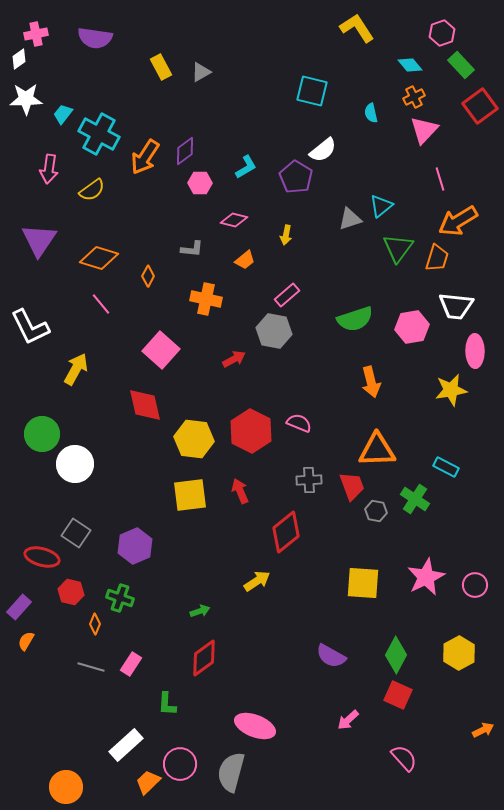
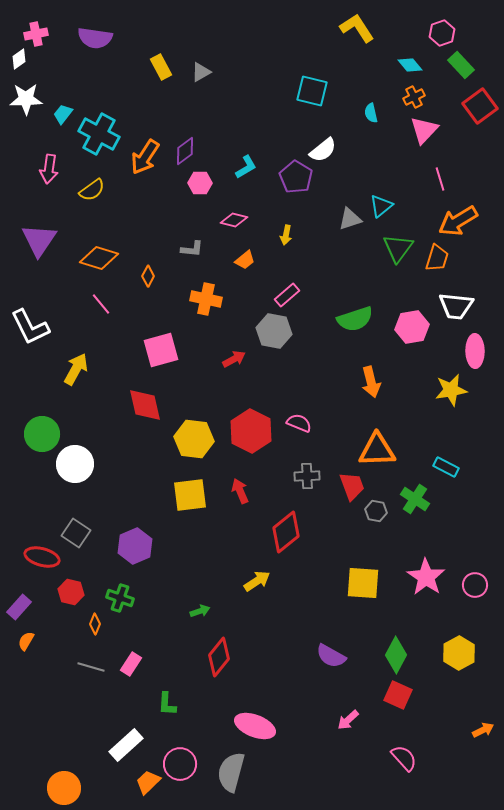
pink square at (161, 350): rotated 33 degrees clockwise
gray cross at (309, 480): moved 2 px left, 4 px up
pink star at (426, 577): rotated 12 degrees counterclockwise
red diamond at (204, 658): moved 15 px right, 1 px up; rotated 15 degrees counterclockwise
orange circle at (66, 787): moved 2 px left, 1 px down
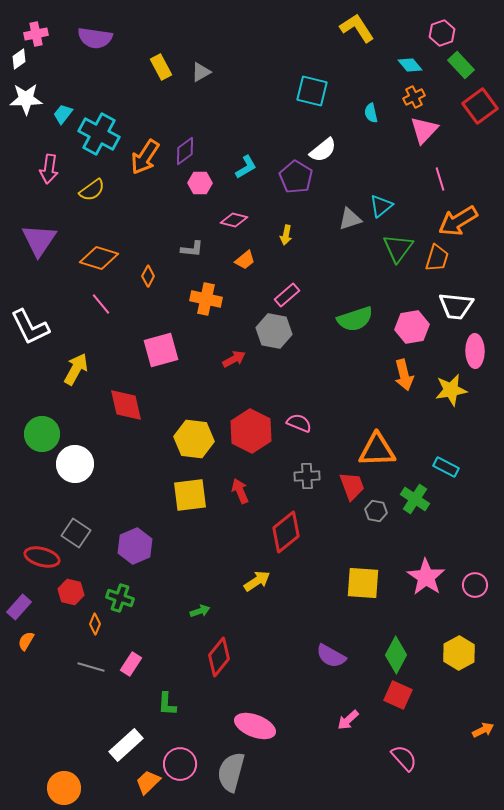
orange arrow at (371, 382): moved 33 px right, 7 px up
red diamond at (145, 405): moved 19 px left
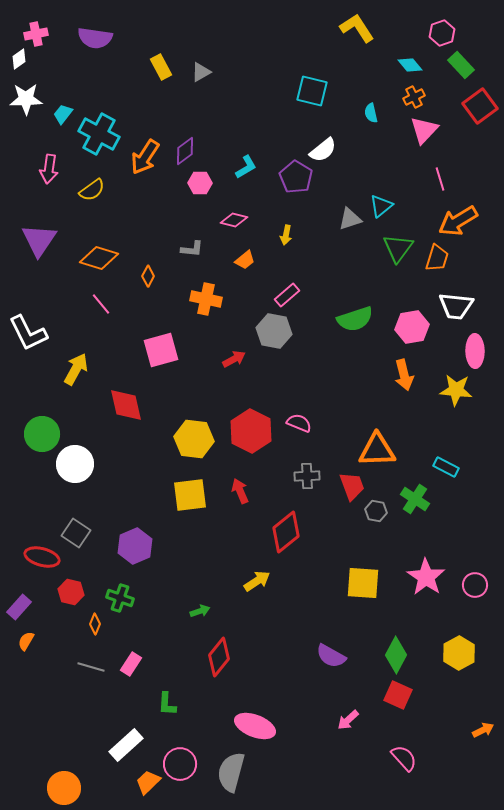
white L-shape at (30, 327): moved 2 px left, 6 px down
yellow star at (451, 390): moved 5 px right; rotated 16 degrees clockwise
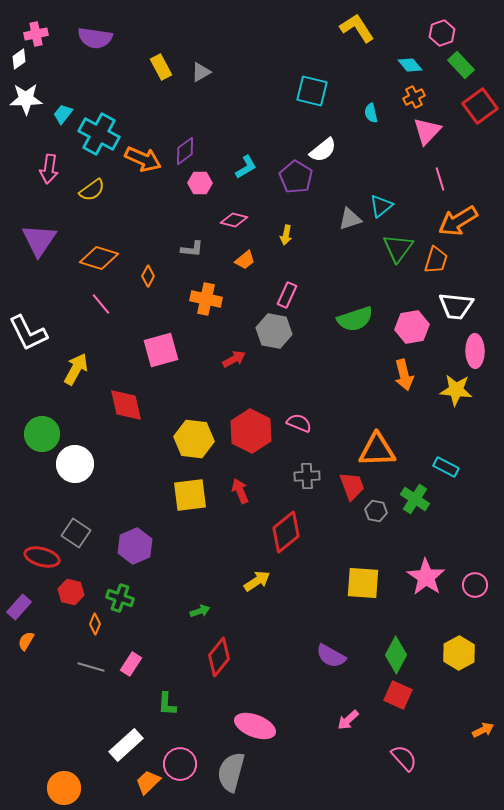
pink triangle at (424, 130): moved 3 px right, 1 px down
orange arrow at (145, 157): moved 2 px left, 2 px down; rotated 99 degrees counterclockwise
orange trapezoid at (437, 258): moved 1 px left, 2 px down
pink rectangle at (287, 295): rotated 25 degrees counterclockwise
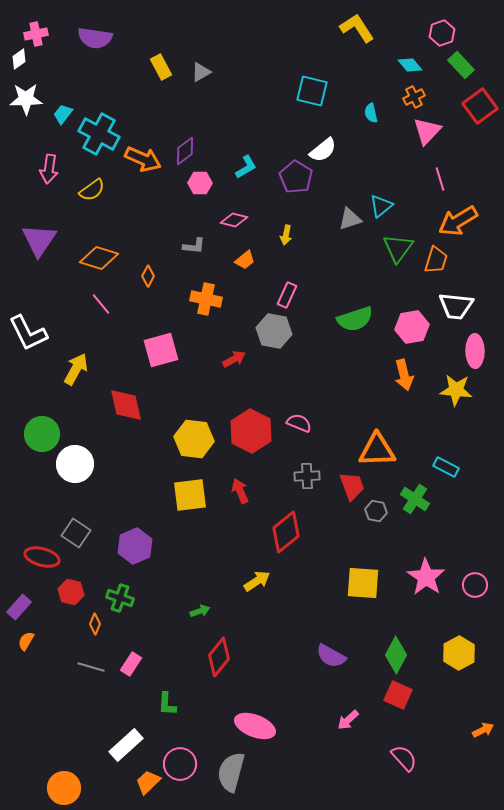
gray L-shape at (192, 249): moved 2 px right, 3 px up
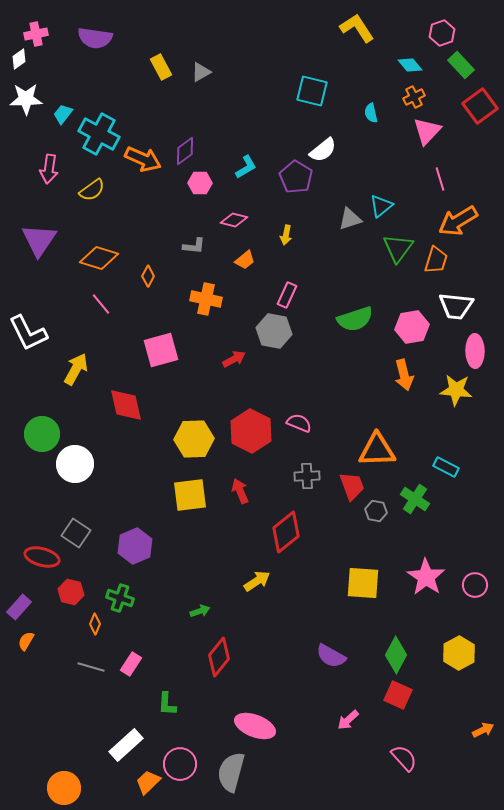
yellow hexagon at (194, 439): rotated 9 degrees counterclockwise
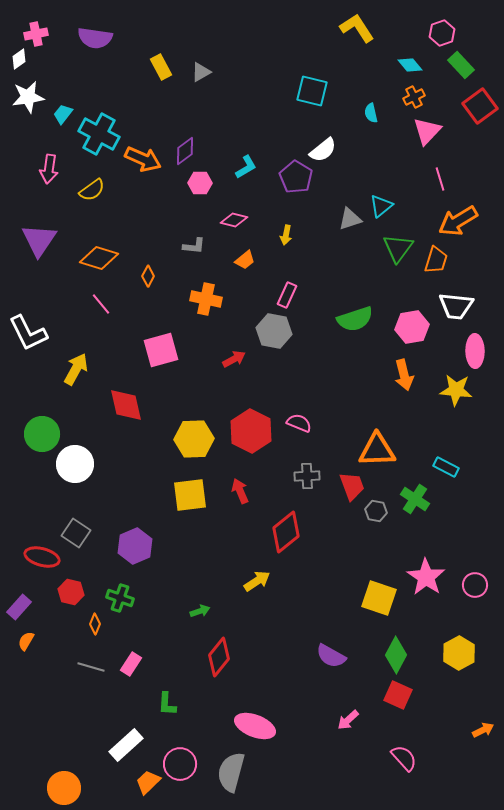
white star at (26, 99): moved 2 px right, 2 px up; rotated 8 degrees counterclockwise
yellow square at (363, 583): moved 16 px right, 15 px down; rotated 15 degrees clockwise
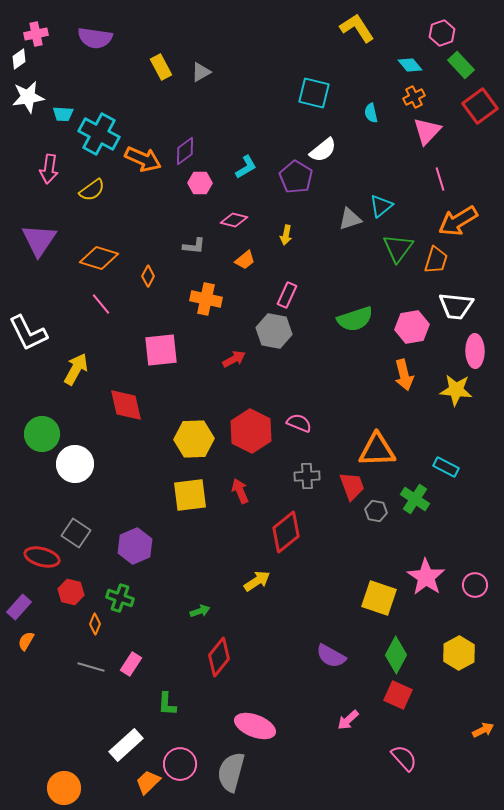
cyan square at (312, 91): moved 2 px right, 2 px down
cyan trapezoid at (63, 114): rotated 125 degrees counterclockwise
pink square at (161, 350): rotated 9 degrees clockwise
